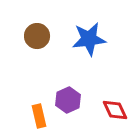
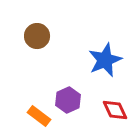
blue star: moved 16 px right, 21 px down; rotated 16 degrees counterclockwise
orange rectangle: rotated 40 degrees counterclockwise
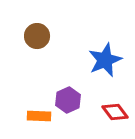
red diamond: moved 2 px down; rotated 12 degrees counterclockwise
orange rectangle: rotated 35 degrees counterclockwise
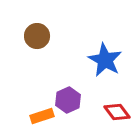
blue star: rotated 20 degrees counterclockwise
red diamond: moved 2 px right
orange rectangle: moved 3 px right; rotated 20 degrees counterclockwise
